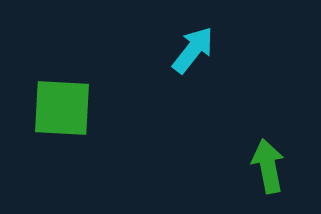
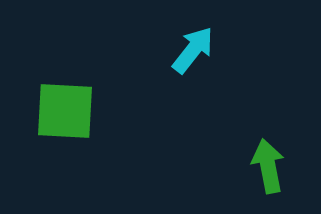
green square: moved 3 px right, 3 px down
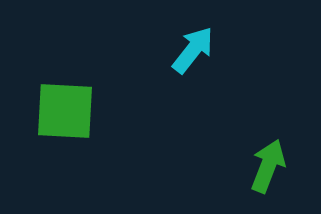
green arrow: rotated 32 degrees clockwise
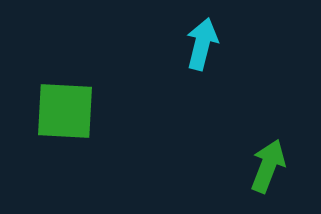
cyan arrow: moved 9 px right, 6 px up; rotated 24 degrees counterclockwise
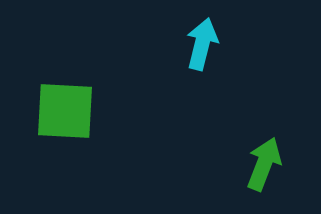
green arrow: moved 4 px left, 2 px up
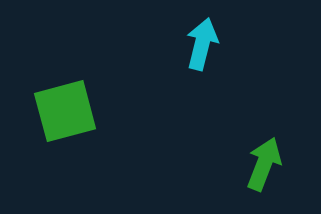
green square: rotated 18 degrees counterclockwise
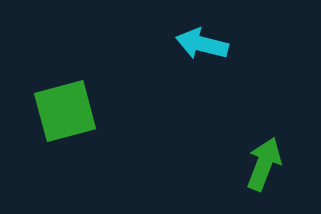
cyan arrow: rotated 90 degrees counterclockwise
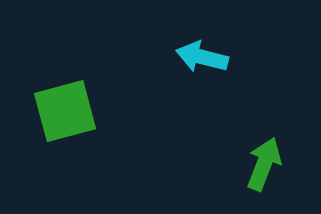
cyan arrow: moved 13 px down
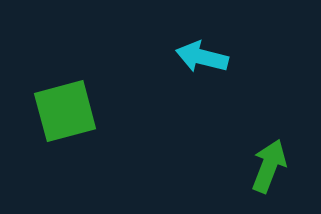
green arrow: moved 5 px right, 2 px down
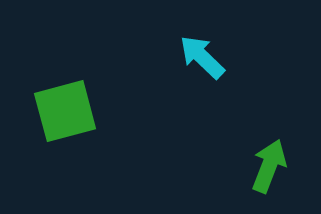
cyan arrow: rotated 30 degrees clockwise
